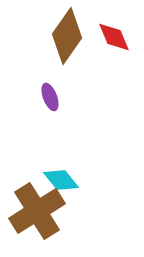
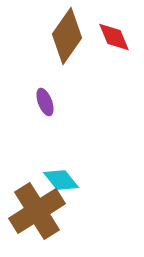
purple ellipse: moved 5 px left, 5 px down
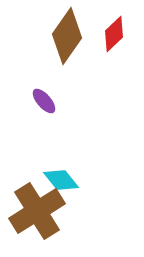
red diamond: moved 3 px up; rotated 69 degrees clockwise
purple ellipse: moved 1 px left, 1 px up; rotated 20 degrees counterclockwise
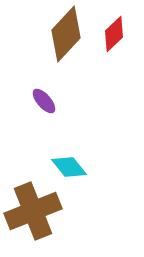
brown diamond: moved 1 px left, 2 px up; rotated 8 degrees clockwise
cyan diamond: moved 8 px right, 13 px up
brown cross: moved 4 px left; rotated 10 degrees clockwise
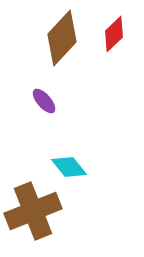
brown diamond: moved 4 px left, 4 px down
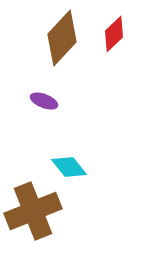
purple ellipse: rotated 28 degrees counterclockwise
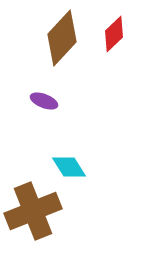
cyan diamond: rotated 6 degrees clockwise
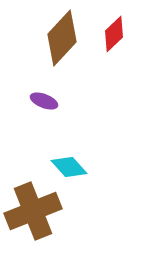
cyan diamond: rotated 9 degrees counterclockwise
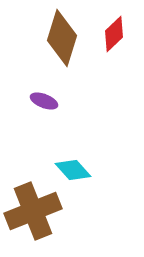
brown diamond: rotated 26 degrees counterclockwise
cyan diamond: moved 4 px right, 3 px down
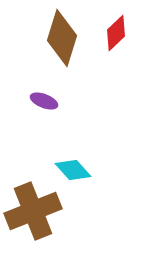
red diamond: moved 2 px right, 1 px up
